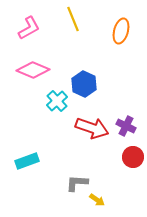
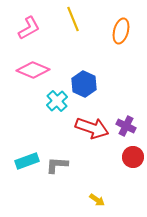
gray L-shape: moved 20 px left, 18 px up
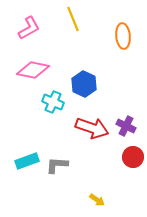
orange ellipse: moved 2 px right, 5 px down; rotated 20 degrees counterclockwise
pink diamond: rotated 12 degrees counterclockwise
cyan cross: moved 4 px left, 1 px down; rotated 25 degrees counterclockwise
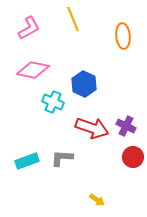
gray L-shape: moved 5 px right, 7 px up
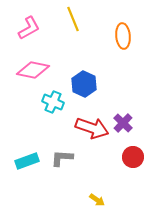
purple cross: moved 3 px left, 3 px up; rotated 18 degrees clockwise
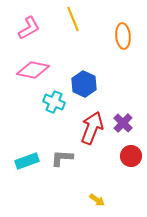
cyan cross: moved 1 px right
red arrow: rotated 88 degrees counterclockwise
red circle: moved 2 px left, 1 px up
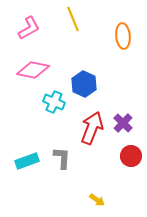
gray L-shape: rotated 90 degrees clockwise
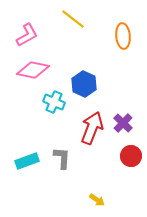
yellow line: rotated 30 degrees counterclockwise
pink L-shape: moved 2 px left, 7 px down
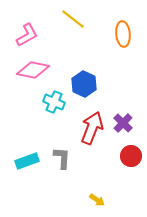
orange ellipse: moved 2 px up
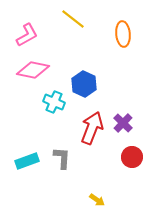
red circle: moved 1 px right, 1 px down
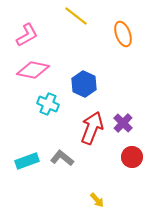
yellow line: moved 3 px right, 3 px up
orange ellipse: rotated 15 degrees counterclockwise
cyan cross: moved 6 px left, 2 px down
gray L-shape: rotated 55 degrees counterclockwise
yellow arrow: rotated 14 degrees clockwise
